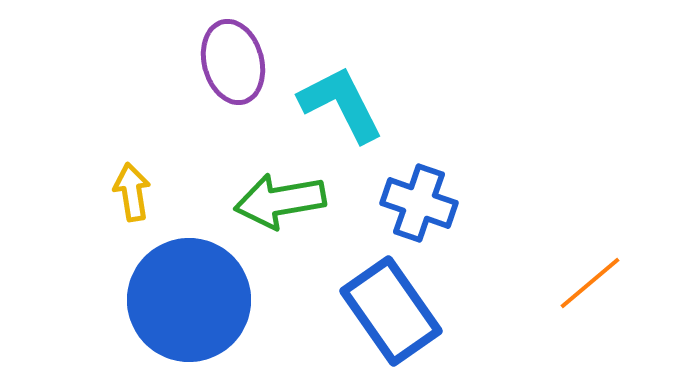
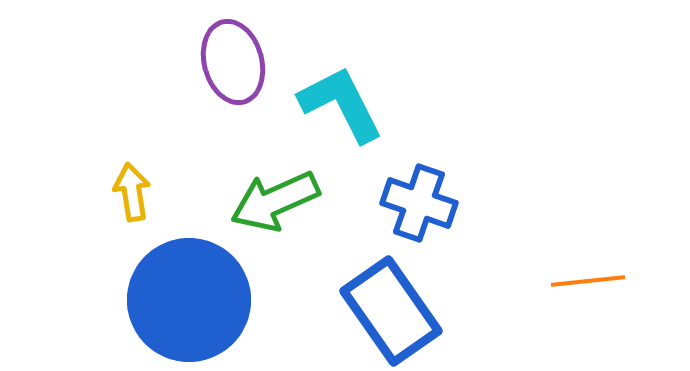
green arrow: moved 5 px left; rotated 14 degrees counterclockwise
orange line: moved 2 px left, 2 px up; rotated 34 degrees clockwise
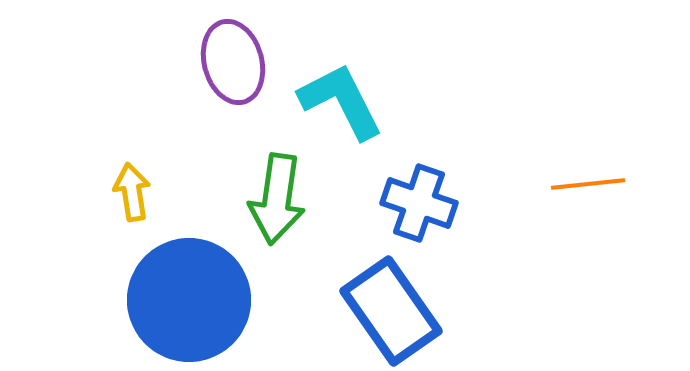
cyan L-shape: moved 3 px up
green arrow: moved 2 px right, 2 px up; rotated 58 degrees counterclockwise
orange line: moved 97 px up
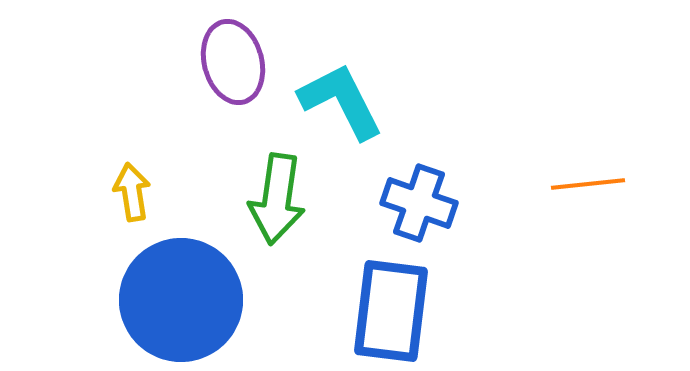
blue circle: moved 8 px left
blue rectangle: rotated 42 degrees clockwise
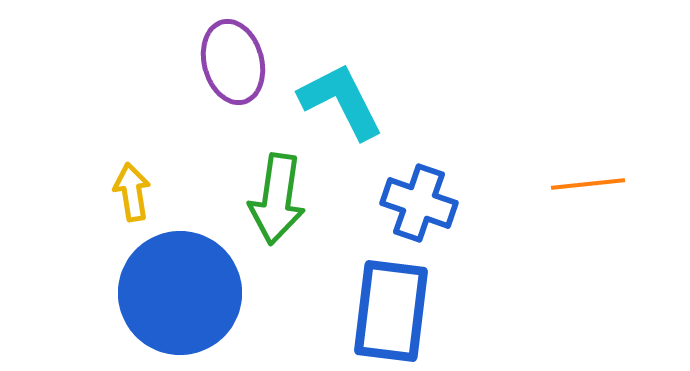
blue circle: moved 1 px left, 7 px up
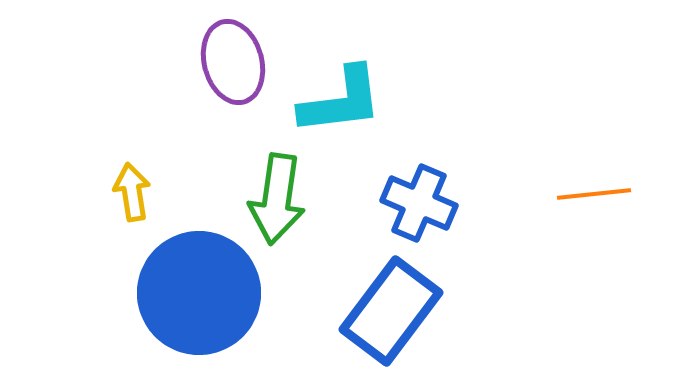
cyan L-shape: rotated 110 degrees clockwise
orange line: moved 6 px right, 10 px down
blue cross: rotated 4 degrees clockwise
blue circle: moved 19 px right
blue rectangle: rotated 30 degrees clockwise
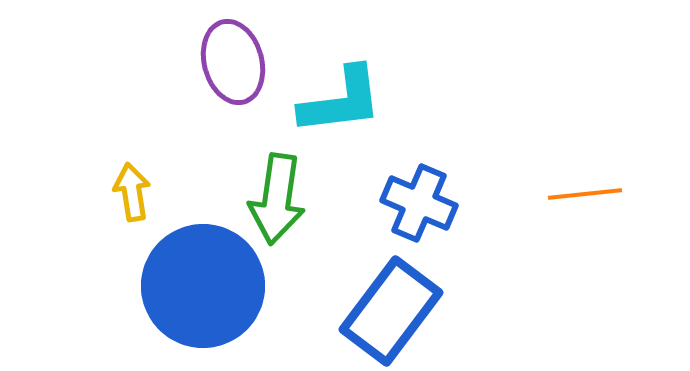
orange line: moved 9 px left
blue circle: moved 4 px right, 7 px up
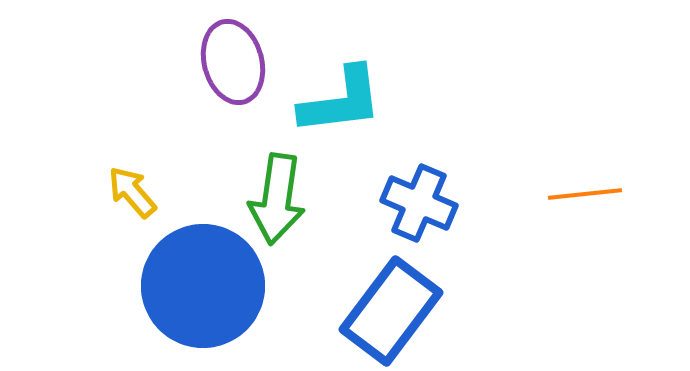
yellow arrow: rotated 32 degrees counterclockwise
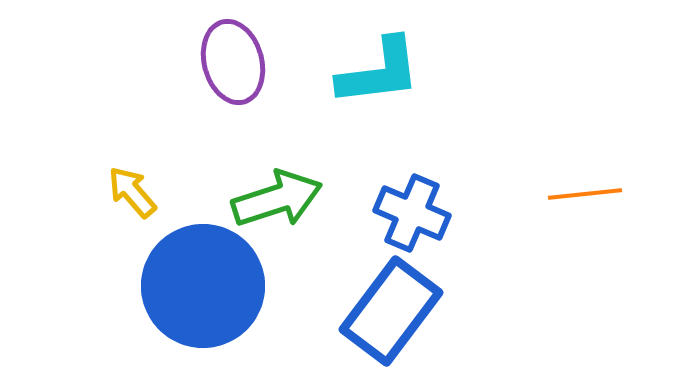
cyan L-shape: moved 38 px right, 29 px up
green arrow: rotated 116 degrees counterclockwise
blue cross: moved 7 px left, 10 px down
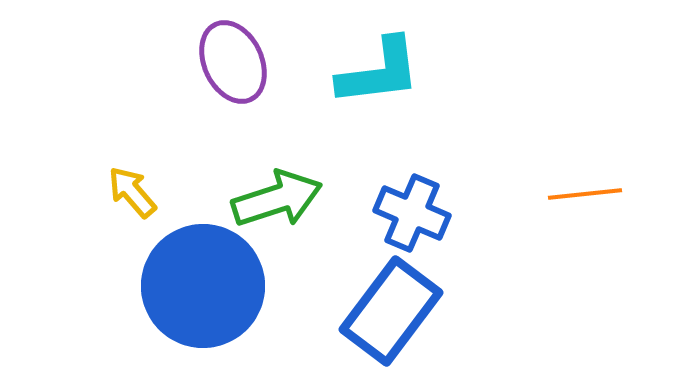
purple ellipse: rotated 10 degrees counterclockwise
